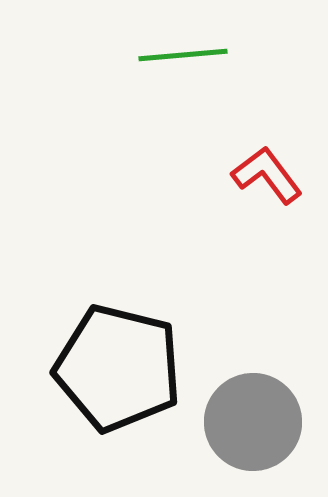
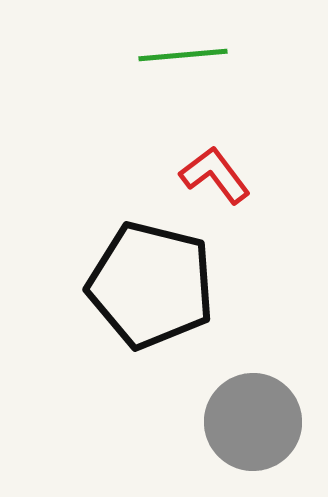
red L-shape: moved 52 px left
black pentagon: moved 33 px right, 83 px up
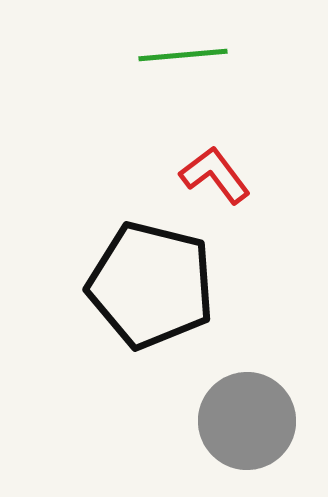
gray circle: moved 6 px left, 1 px up
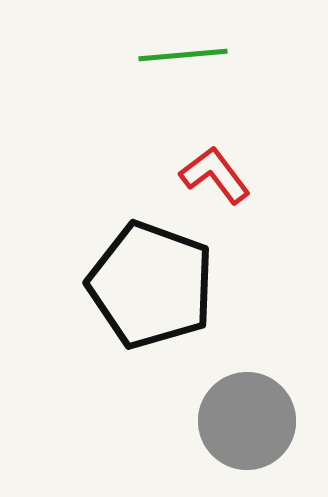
black pentagon: rotated 6 degrees clockwise
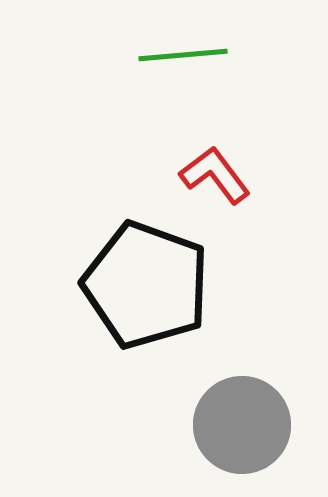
black pentagon: moved 5 px left
gray circle: moved 5 px left, 4 px down
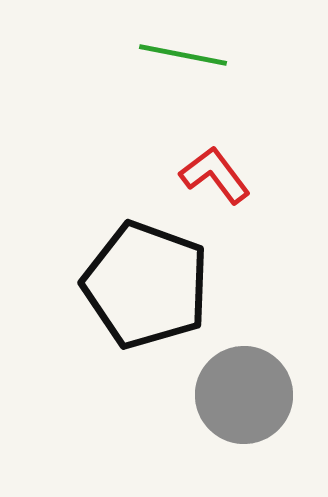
green line: rotated 16 degrees clockwise
gray circle: moved 2 px right, 30 px up
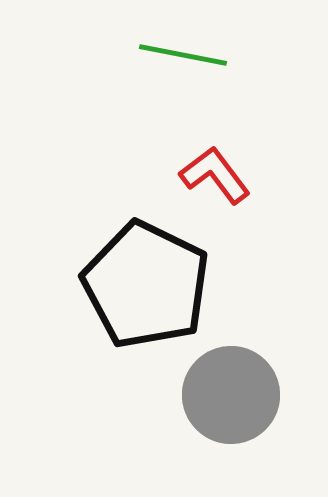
black pentagon: rotated 6 degrees clockwise
gray circle: moved 13 px left
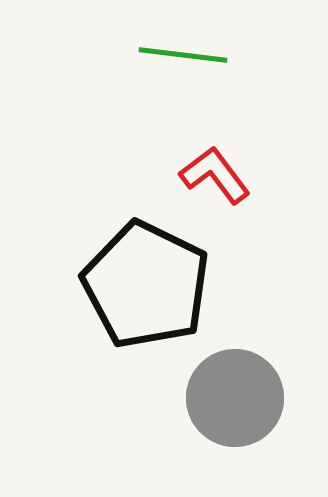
green line: rotated 4 degrees counterclockwise
gray circle: moved 4 px right, 3 px down
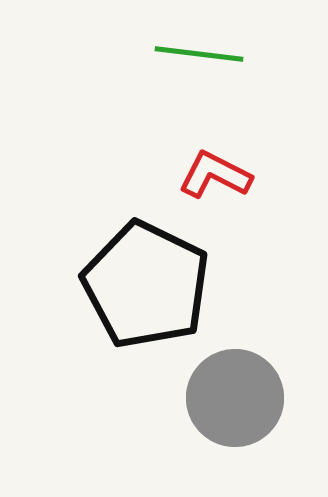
green line: moved 16 px right, 1 px up
red L-shape: rotated 26 degrees counterclockwise
